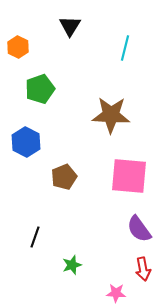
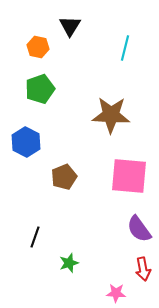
orange hexagon: moved 20 px right; rotated 15 degrees counterclockwise
green star: moved 3 px left, 2 px up
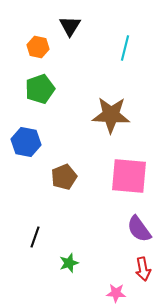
blue hexagon: rotated 16 degrees counterclockwise
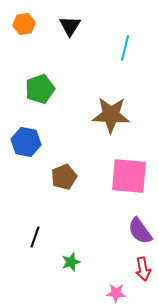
orange hexagon: moved 14 px left, 23 px up; rotated 20 degrees counterclockwise
purple semicircle: moved 1 px right, 2 px down
green star: moved 2 px right, 1 px up
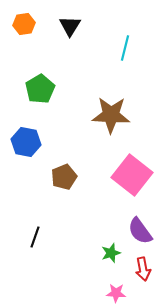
green pentagon: rotated 12 degrees counterclockwise
pink square: moved 3 px right, 1 px up; rotated 33 degrees clockwise
green star: moved 40 px right, 9 px up
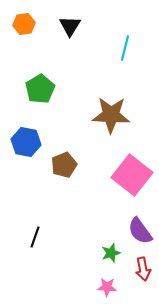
brown pentagon: moved 12 px up
pink star: moved 9 px left, 6 px up
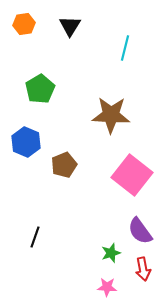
blue hexagon: rotated 12 degrees clockwise
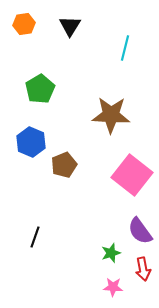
blue hexagon: moved 5 px right
pink star: moved 6 px right
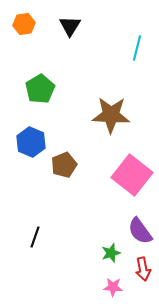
cyan line: moved 12 px right
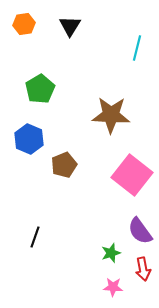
blue hexagon: moved 2 px left, 3 px up
